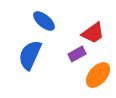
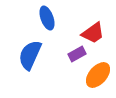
blue ellipse: moved 3 px right, 3 px up; rotated 30 degrees clockwise
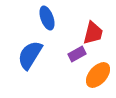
red trapezoid: rotated 40 degrees counterclockwise
blue semicircle: rotated 8 degrees clockwise
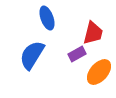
blue semicircle: moved 2 px right
orange ellipse: moved 1 px right, 3 px up
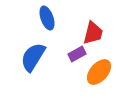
blue semicircle: moved 1 px right, 2 px down
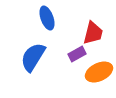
orange ellipse: rotated 24 degrees clockwise
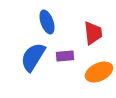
blue ellipse: moved 4 px down
red trapezoid: rotated 20 degrees counterclockwise
purple rectangle: moved 12 px left, 2 px down; rotated 24 degrees clockwise
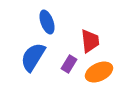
red trapezoid: moved 3 px left, 8 px down
purple rectangle: moved 4 px right, 8 px down; rotated 54 degrees counterclockwise
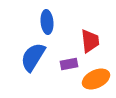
blue ellipse: rotated 15 degrees clockwise
purple rectangle: rotated 48 degrees clockwise
orange ellipse: moved 3 px left, 7 px down
